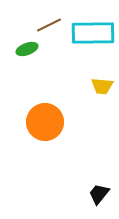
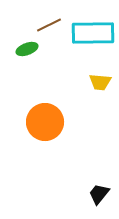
yellow trapezoid: moved 2 px left, 4 px up
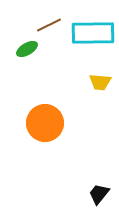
green ellipse: rotated 10 degrees counterclockwise
orange circle: moved 1 px down
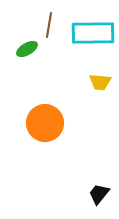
brown line: rotated 55 degrees counterclockwise
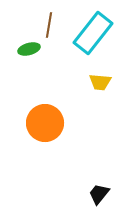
cyan rectangle: rotated 51 degrees counterclockwise
green ellipse: moved 2 px right; rotated 15 degrees clockwise
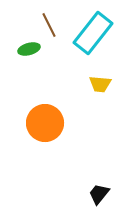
brown line: rotated 35 degrees counterclockwise
yellow trapezoid: moved 2 px down
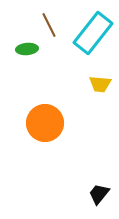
green ellipse: moved 2 px left; rotated 10 degrees clockwise
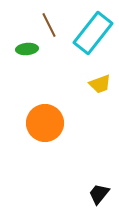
yellow trapezoid: rotated 25 degrees counterclockwise
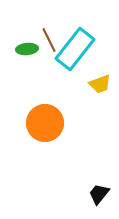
brown line: moved 15 px down
cyan rectangle: moved 18 px left, 16 px down
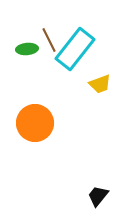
orange circle: moved 10 px left
black trapezoid: moved 1 px left, 2 px down
